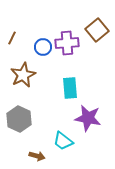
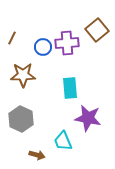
brown star: rotated 25 degrees clockwise
gray hexagon: moved 2 px right
cyan trapezoid: rotated 30 degrees clockwise
brown arrow: moved 1 px up
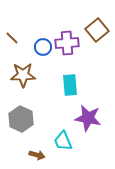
brown line: rotated 72 degrees counterclockwise
cyan rectangle: moved 3 px up
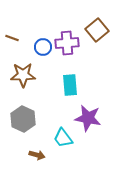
brown line: rotated 24 degrees counterclockwise
gray hexagon: moved 2 px right
cyan trapezoid: moved 3 px up; rotated 15 degrees counterclockwise
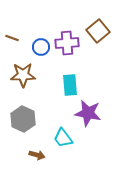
brown square: moved 1 px right, 1 px down
blue circle: moved 2 px left
purple star: moved 5 px up
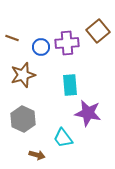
brown star: rotated 15 degrees counterclockwise
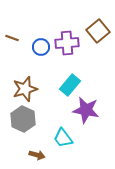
brown star: moved 2 px right, 14 px down
cyan rectangle: rotated 45 degrees clockwise
purple star: moved 2 px left, 3 px up
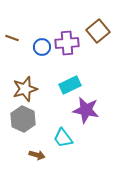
blue circle: moved 1 px right
cyan rectangle: rotated 25 degrees clockwise
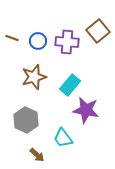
purple cross: moved 1 px up; rotated 10 degrees clockwise
blue circle: moved 4 px left, 6 px up
cyan rectangle: rotated 25 degrees counterclockwise
brown star: moved 9 px right, 12 px up
gray hexagon: moved 3 px right, 1 px down
brown arrow: rotated 28 degrees clockwise
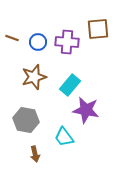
brown square: moved 2 px up; rotated 35 degrees clockwise
blue circle: moved 1 px down
gray hexagon: rotated 15 degrees counterclockwise
cyan trapezoid: moved 1 px right, 1 px up
brown arrow: moved 2 px left, 1 px up; rotated 35 degrees clockwise
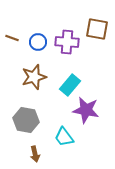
brown square: moved 1 px left; rotated 15 degrees clockwise
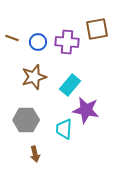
brown square: rotated 20 degrees counterclockwise
gray hexagon: rotated 10 degrees counterclockwise
cyan trapezoid: moved 8 px up; rotated 40 degrees clockwise
